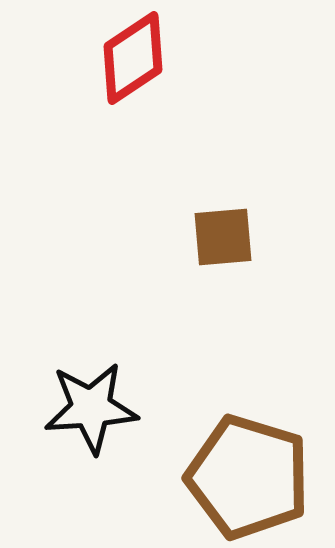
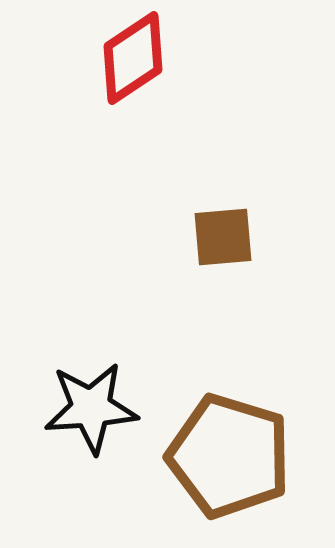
brown pentagon: moved 19 px left, 21 px up
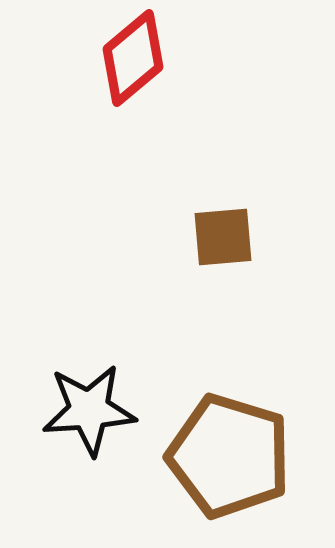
red diamond: rotated 6 degrees counterclockwise
black star: moved 2 px left, 2 px down
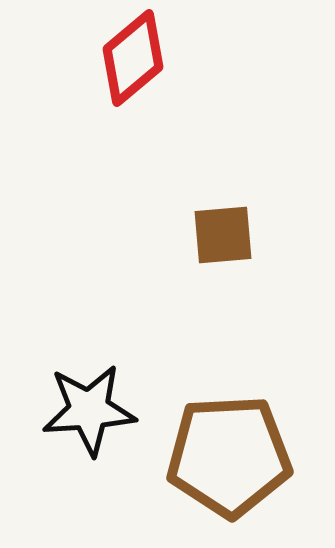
brown square: moved 2 px up
brown pentagon: rotated 20 degrees counterclockwise
